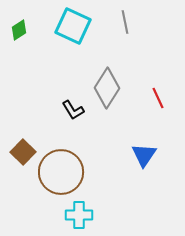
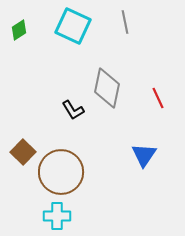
gray diamond: rotated 21 degrees counterclockwise
cyan cross: moved 22 px left, 1 px down
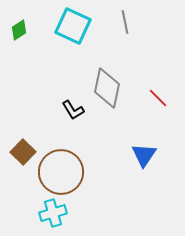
red line: rotated 20 degrees counterclockwise
cyan cross: moved 4 px left, 3 px up; rotated 16 degrees counterclockwise
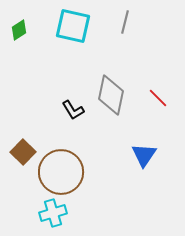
gray line: rotated 25 degrees clockwise
cyan square: rotated 12 degrees counterclockwise
gray diamond: moved 4 px right, 7 px down
